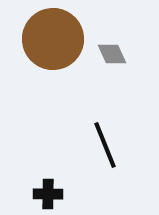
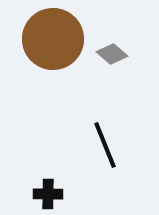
gray diamond: rotated 24 degrees counterclockwise
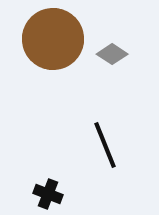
gray diamond: rotated 8 degrees counterclockwise
black cross: rotated 20 degrees clockwise
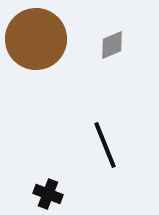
brown circle: moved 17 px left
gray diamond: moved 9 px up; rotated 56 degrees counterclockwise
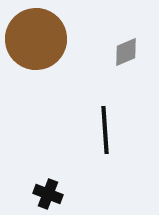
gray diamond: moved 14 px right, 7 px down
black line: moved 15 px up; rotated 18 degrees clockwise
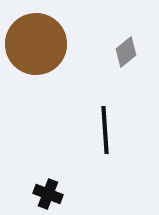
brown circle: moved 5 px down
gray diamond: rotated 16 degrees counterclockwise
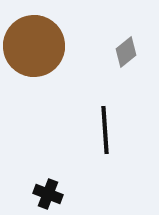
brown circle: moved 2 px left, 2 px down
